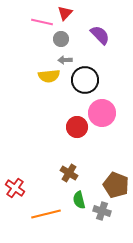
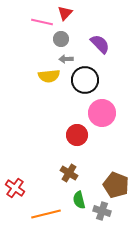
purple semicircle: moved 9 px down
gray arrow: moved 1 px right, 1 px up
red circle: moved 8 px down
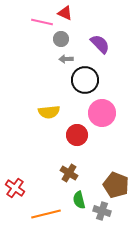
red triangle: rotated 49 degrees counterclockwise
yellow semicircle: moved 36 px down
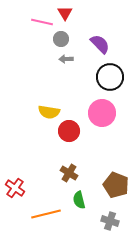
red triangle: rotated 35 degrees clockwise
black circle: moved 25 px right, 3 px up
yellow semicircle: rotated 15 degrees clockwise
red circle: moved 8 px left, 4 px up
gray cross: moved 8 px right, 10 px down
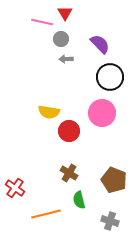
brown pentagon: moved 2 px left, 5 px up
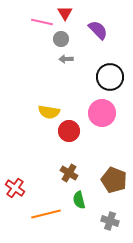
purple semicircle: moved 2 px left, 14 px up
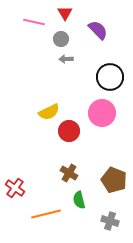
pink line: moved 8 px left
yellow semicircle: rotated 35 degrees counterclockwise
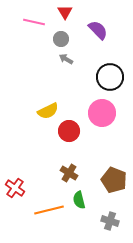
red triangle: moved 1 px up
gray arrow: rotated 32 degrees clockwise
yellow semicircle: moved 1 px left, 1 px up
orange line: moved 3 px right, 4 px up
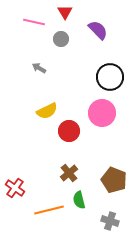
gray arrow: moved 27 px left, 9 px down
yellow semicircle: moved 1 px left
brown cross: rotated 18 degrees clockwise
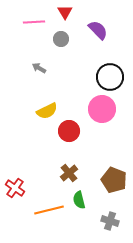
pink line: rotated 15 degrees counterclockwise
pink circle: moved 4 px up
